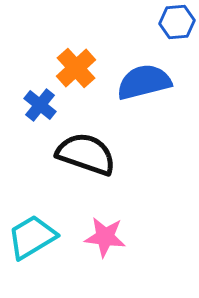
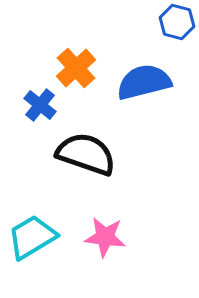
blue hexagon: rotated 20 degrees clockwise
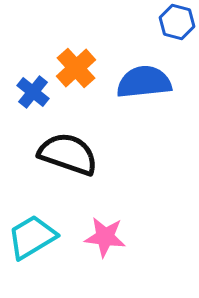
blue semicircle: rotated 8 degrees clockwise
blue cross: moved 7 px left, 13 px up
black semicircle: moved 18 px left
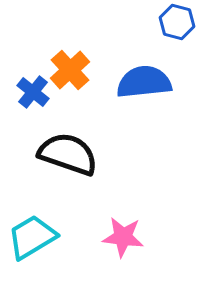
orange cross: moved 6 px left, 2 px down
pink star: moved 18 px right
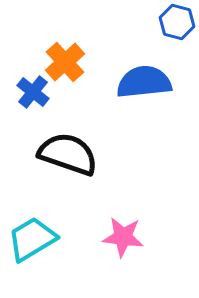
orange cross: moved 5 px left, 8 px up
cyan trapezoid: moved 2 px down
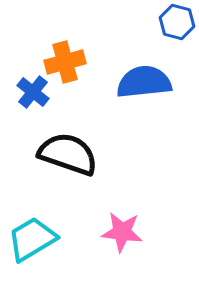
orange cross: rotated 27 degrees clockwise
pink star: moved 1 px left, 5 px up
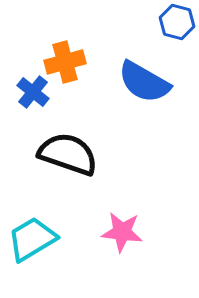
blue semicircle: rotated 144 degrees counterclockwise
